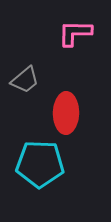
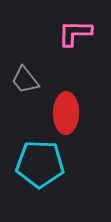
gray trapezoid: rotated 92 degrees clockwise
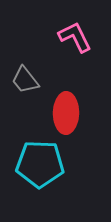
pink L-shape: moved 4 px down; rotated 63 degrees clockwise
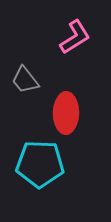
pink L-shape: rotated 84 degrees clockwise
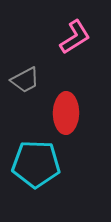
gray trapezoid: rotated 80 degrees counterclockwise
cyan pentagon: moved 4 px left
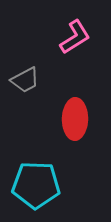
red ellipse: moved 9 px right, 6 px down
cyan pentagon: moved 21 px down
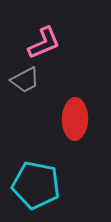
pink L-shape: moved 31 px left, 6 px down; rotated 9 degrees clockwise
cyan pentagon: rotated 9 degrees clockwise
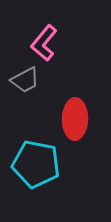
pink L-shape: rotated 153 degrees clockwise
cyan pentagon: moved 21 px up
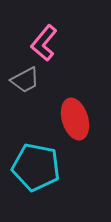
red ellipse: rotated 18 degrees counterclockwise
cyan pentagon: moved 3 px down
